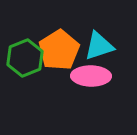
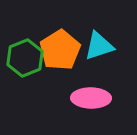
orange pentagon: moved 1 px right
pink ellipse: moved 22 px down
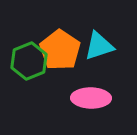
orange pentagon: rotated 6 degrees counterclockwise
green hexagon: moved 4 px right, 3 px down
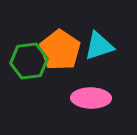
green hexagon: rotated 15 degrees clockwise
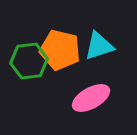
orange pentagon: rotated 21 degrees counterclockwise
pink ellipse: rotated 30 degrees counterclockwise
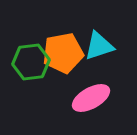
orange pentagon: moved 3 px right, 3 px down; rotated 24 degrees counterclockwise
green hexagon: moved 2 px right, 1 px down
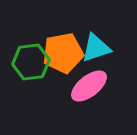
cyan triangle: moved 3 px left, 2 px down
pink ellipse: moved 2 px left, 12 px up; rotated 9 degrees counterclockwise
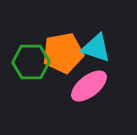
cyan triangle: rotated 36 degrees clockwise
green hexagon: rotated 6 degrees clockwise
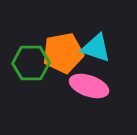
green hexagon: moved 1 px down
pink ellipse: rotated 57 degrees clockwise
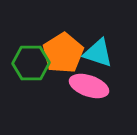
cyan triangle: moved 2 px right, 5 px down
orange pentagon: rotated 21 degrees counterclockwise
